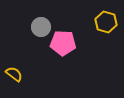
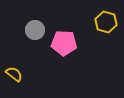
gray circle: moved 6 px left, 3 px down
pink pentagon: moved 1 px right
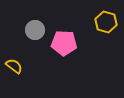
yellow semicircle: moved 8 px up
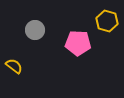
yellow hexagon: moved 1 px right, 1 px up
pink pentagon: moved 14 px right
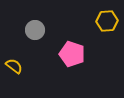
yellow hexagon: rotated 20 degrees counterclockwise
pink pentagon: moved 6 px left, 11 px down; rotated 15 degrees clockwise
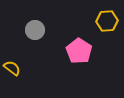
pink pentagon: moved 7 px right, 3 px up; rotated 15 degrees clockwise
yellow semicircle: moved 2 px left, 2 px down
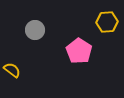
yellow hexagon: moved 1 px down
yellow semicircle: moved 2 px down
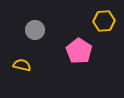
yellow hexagon: moved 3 px left, 1 px up
yellow semicircle: moved 10 px right, 5 px up; rotated 24 degrees counterclockwise
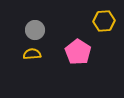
pink pentagon: moved 1 px left, 1 px down
yellow semicircle: moved 10 px right, 11 px up; rotated 18 degrees counterclockwise
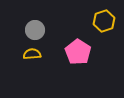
yellow hexagon: rotated 15 degrees counterclockwise
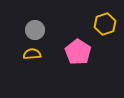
yellow hexagon: moved 1 px right, 3 px down
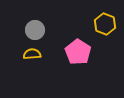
yellow hexagon: rotated 20 degrees counterclockwise
